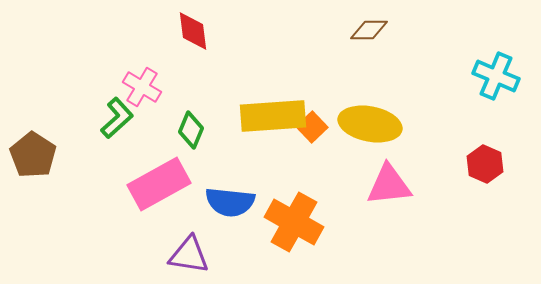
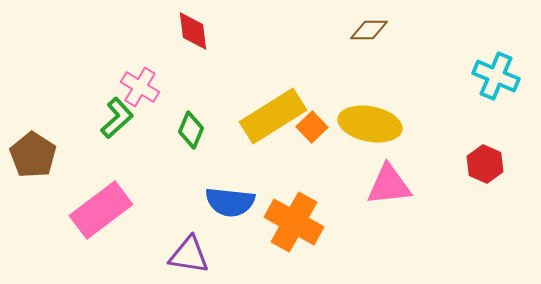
pink cross: moved 2 px left
yellow rectangle: rotated 28 degrees counterclockwise
pink rectangle: moved 58 px left, 26 px down; rotated 8 degrees counterclockwise
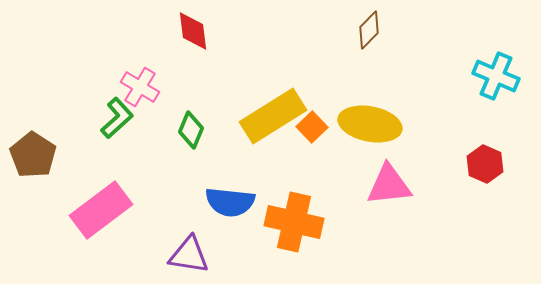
brown diamond: rotated 45 degrees counterclockwise
orange cross: rotated 16 degrees counterclockwise
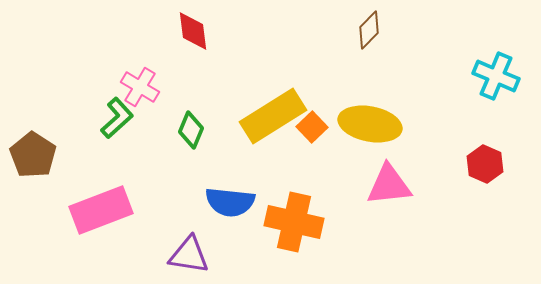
pink rectangle: rotated 16 degrees clockwise
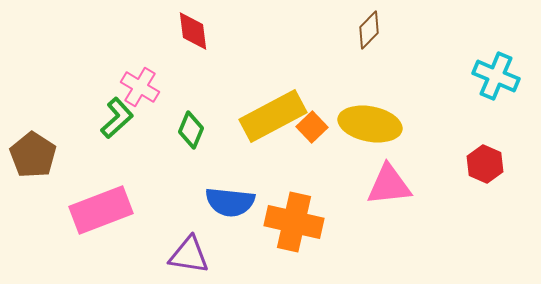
yellow rectangle: rotated 4 degrees clockwise
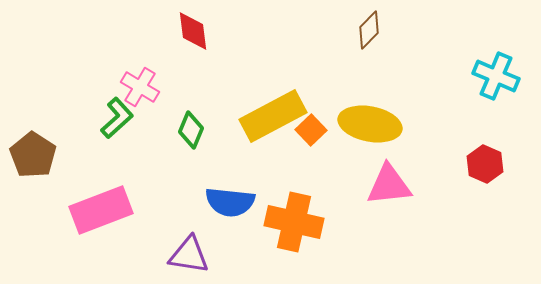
orange square: moved 1 px left, 3 px down
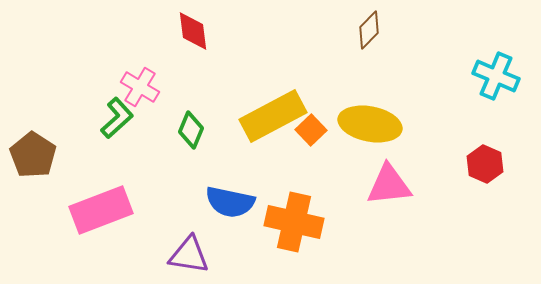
blue semicircle: rotated 6 degrees clockwise
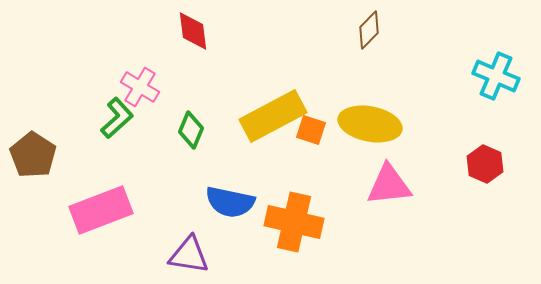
orange square: rotated 28 degrees counterclockwise
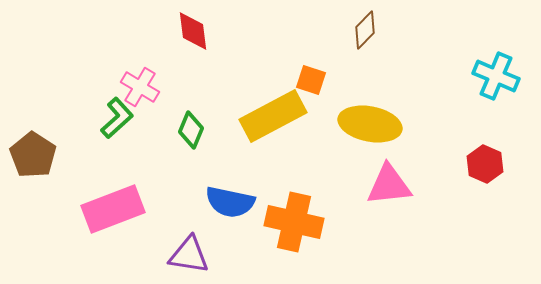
brown diamond: moved 4 px left
orange square: moved 50 px up
pink rectangle: moved 12 px right, 1 px up
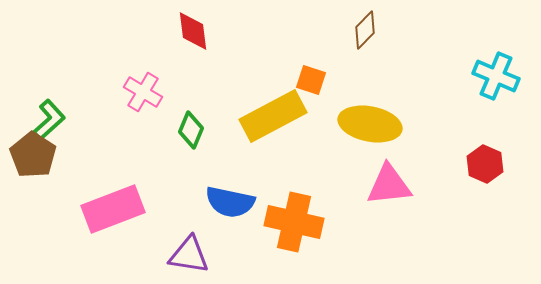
pink cross: moved 3 px right, 5 px down
green L-shape: moved 68 px left, 2 px down
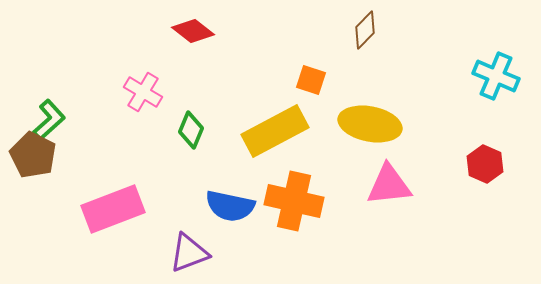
red diamond: rotated 45 degrees counterclockwise
yellow rectangle: moved 2 px right, 15 px down
brown pentagon: rotated 6 degrees counterclockwise
blue semicircle: moved 4 px down
orange cross: moved 21 px up
purple triangle: moved 2 px up; rotated 30 degrees counterclockwise
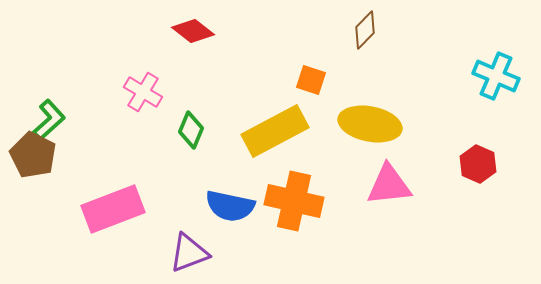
red hexagon: moved 7 px left
